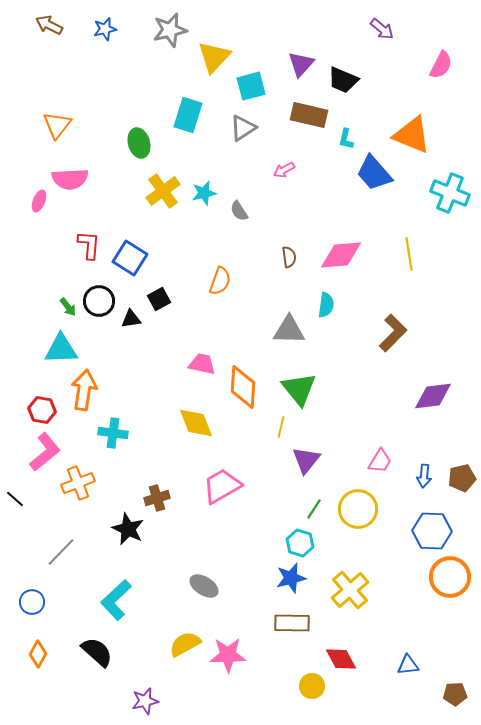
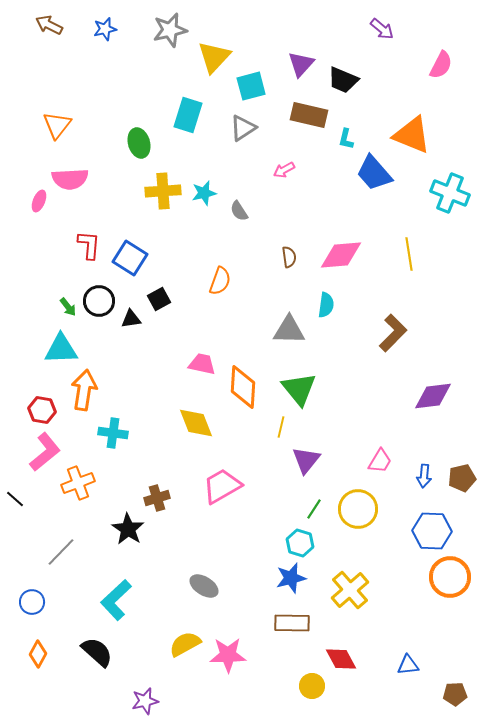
yellow cross at (163, 191): rotated 32 degrees clockwise
black star at (128, 529): rotated 8 degrees clockwise
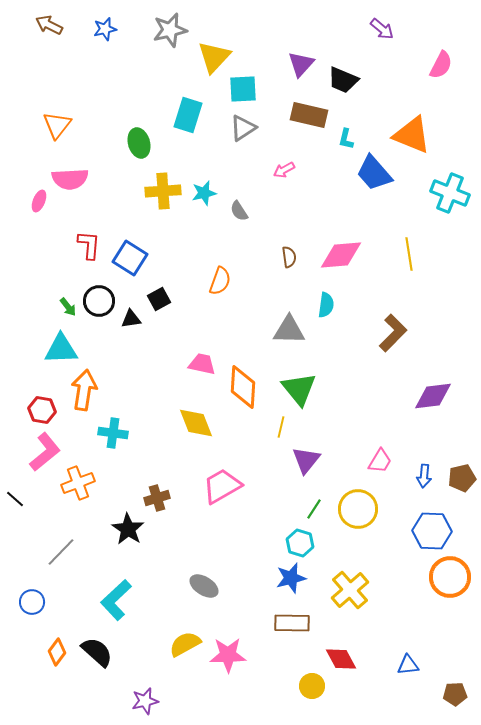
cyan square at (251, 86): moved 8 px left, 3 px down; rotated 12 degrees clockwise
orange diamond at (38, 654): moved 19 px right, 2 px up; rotated 8 degrees clockwise
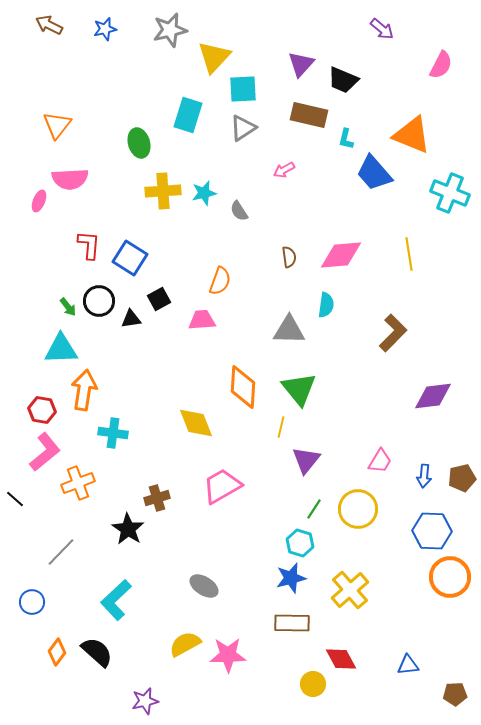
pink trapezoid at (202, 364): moved 44 px up; rotated 16 degrees counterclockwise
yellow circle at (312, 686): moved 1 px right, 2 px up
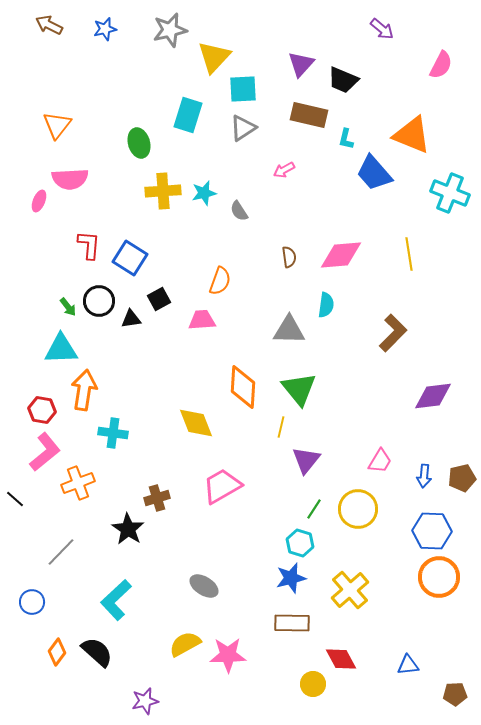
orange circle at (450, 577): moved 11 px left
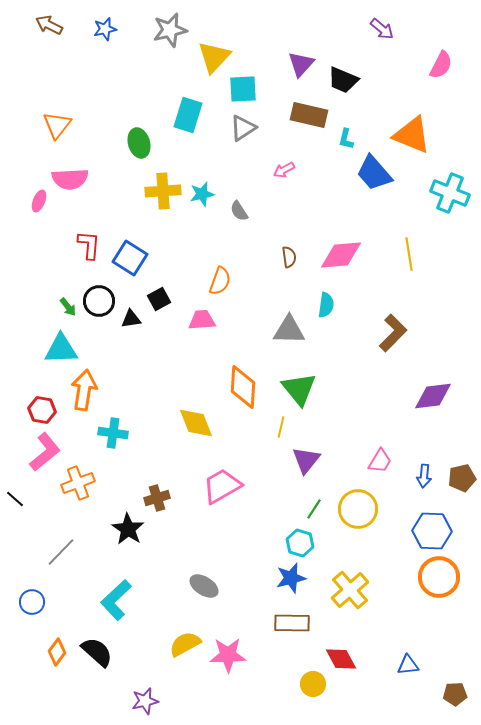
cyan star at (204, 193): moved 2 px left, 1 px down
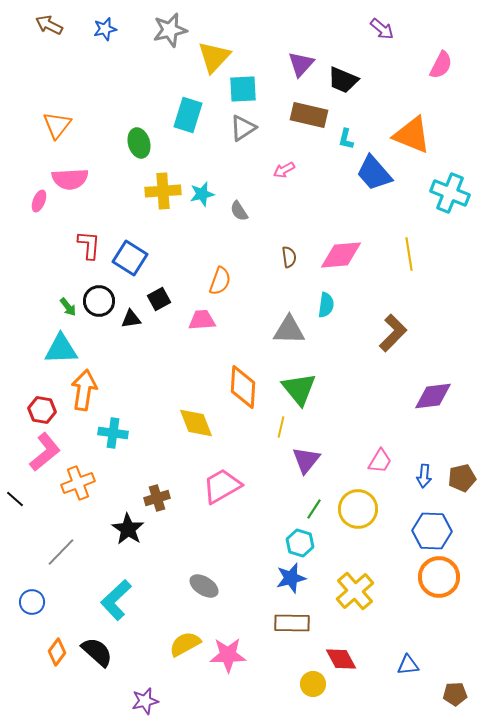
yellow cross at (350, 590): moved 5 px right, 1 px down
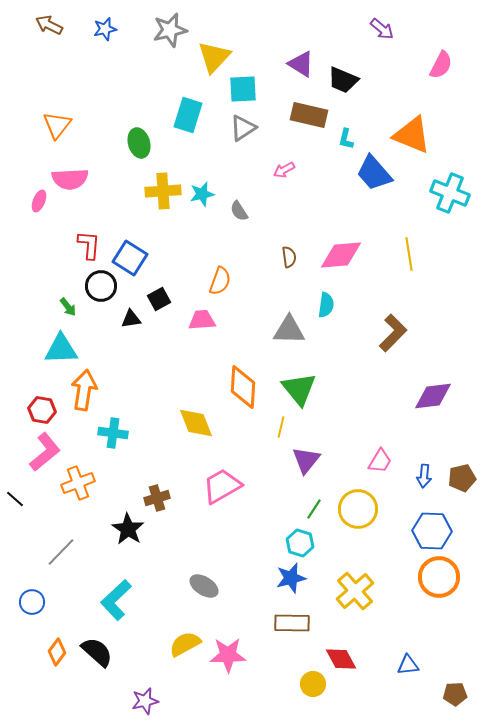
purple triangle at (301, 64): rotated 40 degrees counterclockwise
black circle at (99, 301): moved 2 px right, 15 px up
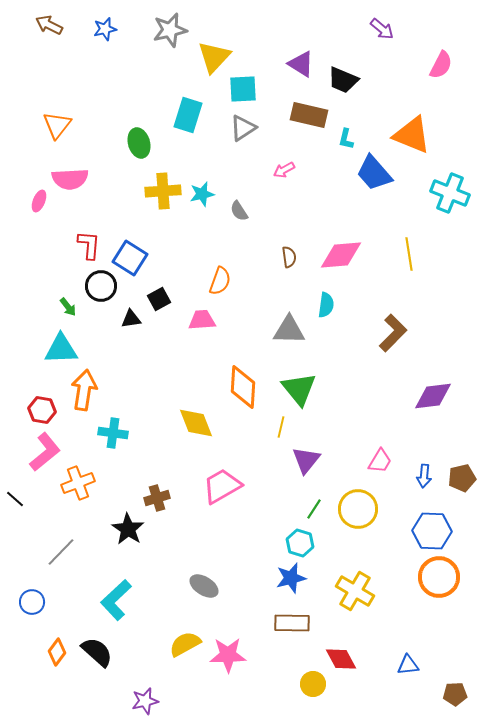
yellow cross at (355, 591): rotated 18 degrees counterclockwise
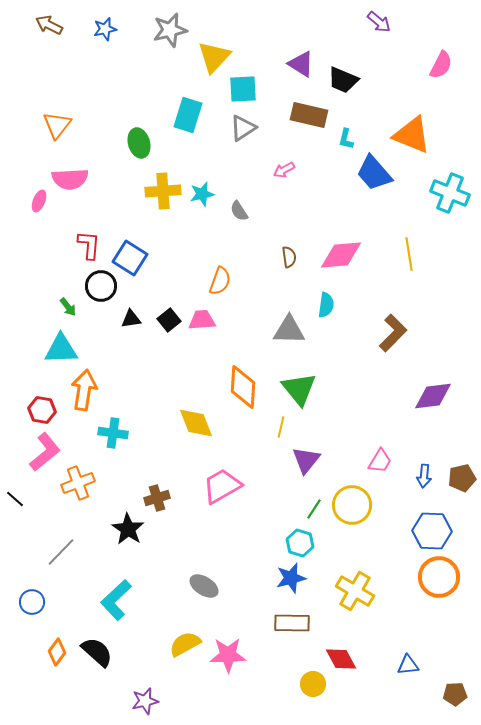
purple arrow at (382, 29): moved 3 px left, 7 px up
black square at (159, 299): moved 10 px right, 21 px down; rotated 10 degrees counterclockwise
yellow circle at (358, 509): moved 6 px left, 4 px up
